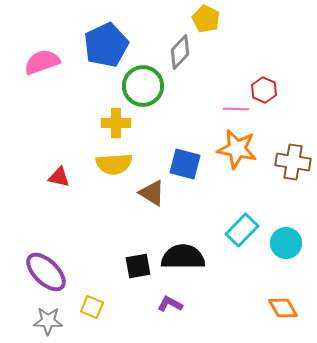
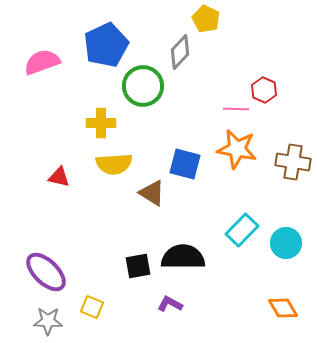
yellow cross: moved 15 px left
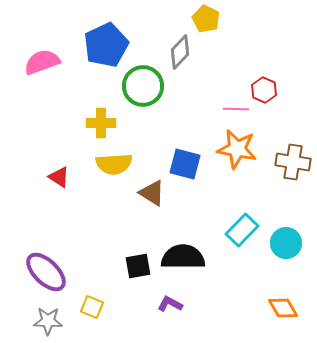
red triangle: rotated 20 degrees clockwise
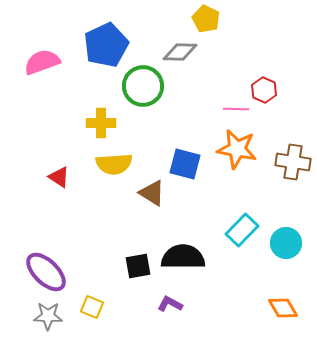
gray diamond: rotated 48 degrees clockwise
gray star: moved 5 px up
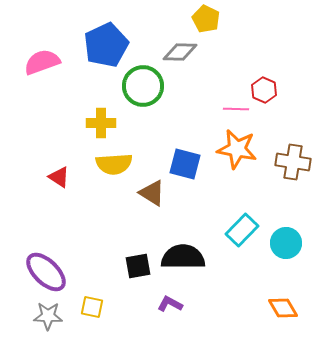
yellow square: rotated 10 degrees counterclockwise
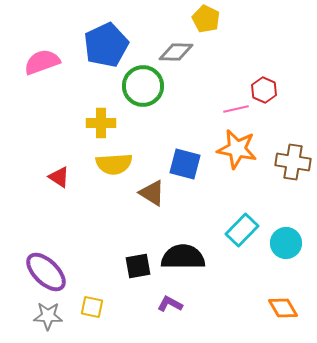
gray diamond: moved 4 px left
pink line: rotated 15 degrees counterclockwise
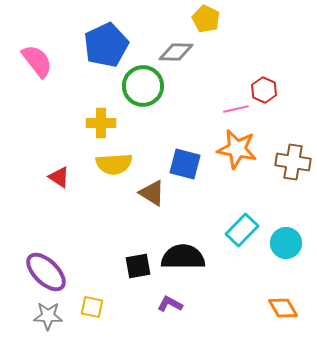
pink semicircle: moved 5 px left, 1 px up; rotated 72 degrees clockwise
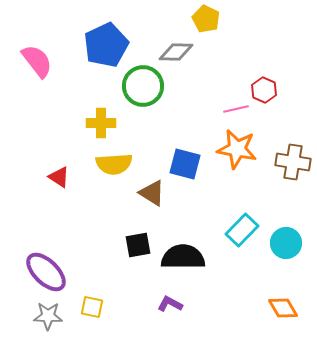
black square: moved 21 px up
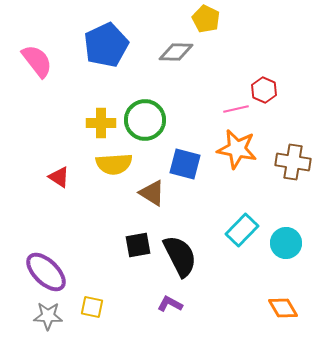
green circle: moved 2 px right, 34 px down
black semicircle: moved 3 px left, 1 px up; rotated 63 degrees clockwise
